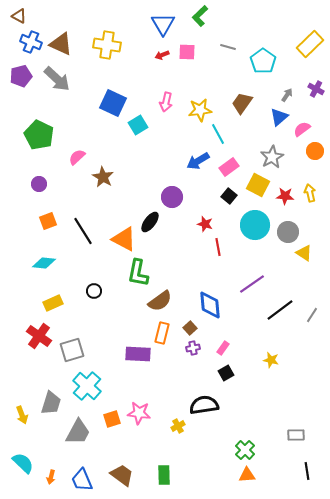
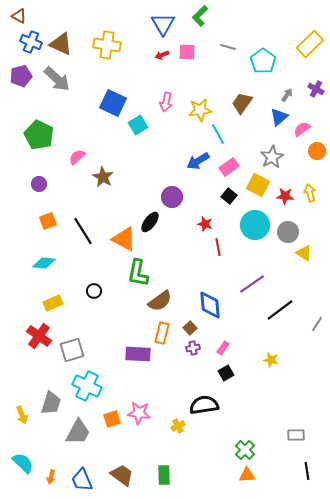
orange circle at (315, 151): moved 2 px right
gray line at (312, 315): moved 5 px right, 9 px down
cyan cross at (87, 386): rotated 16 degrees counterclockwise
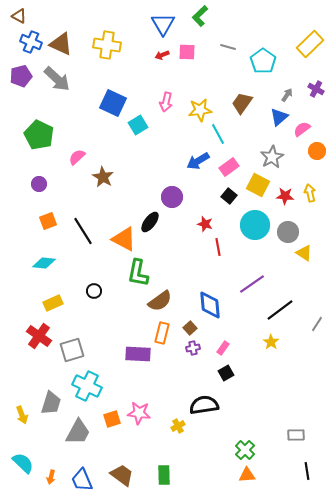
yellow star at (271, 360): moved 18 px up; rotated 21 degrees clockwise
